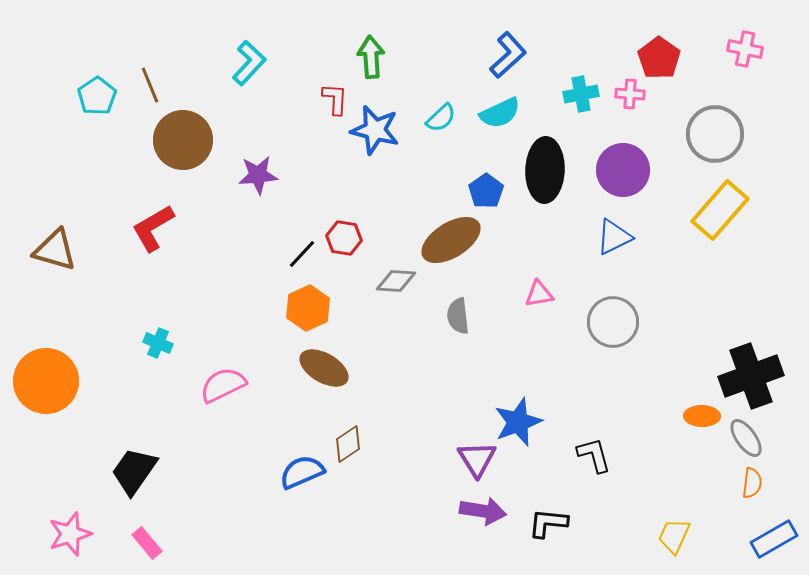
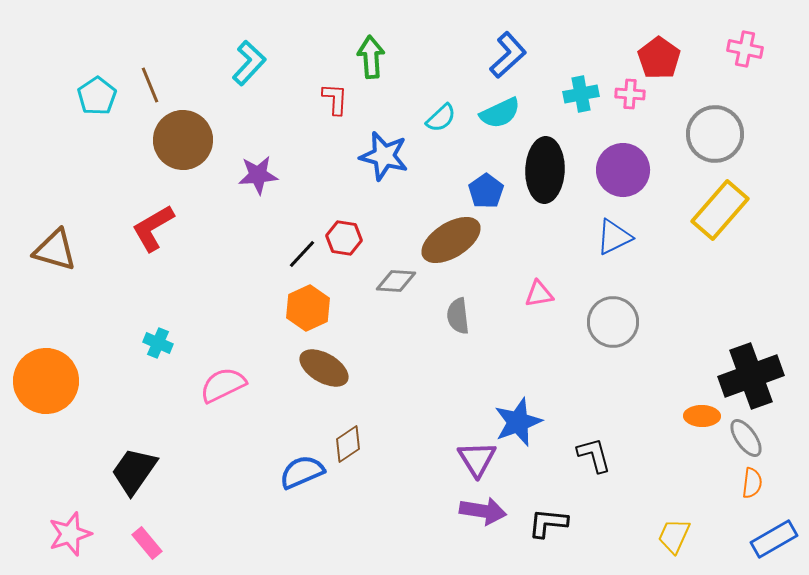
blue star at (375, 130): moved 9 px right, 26 px down
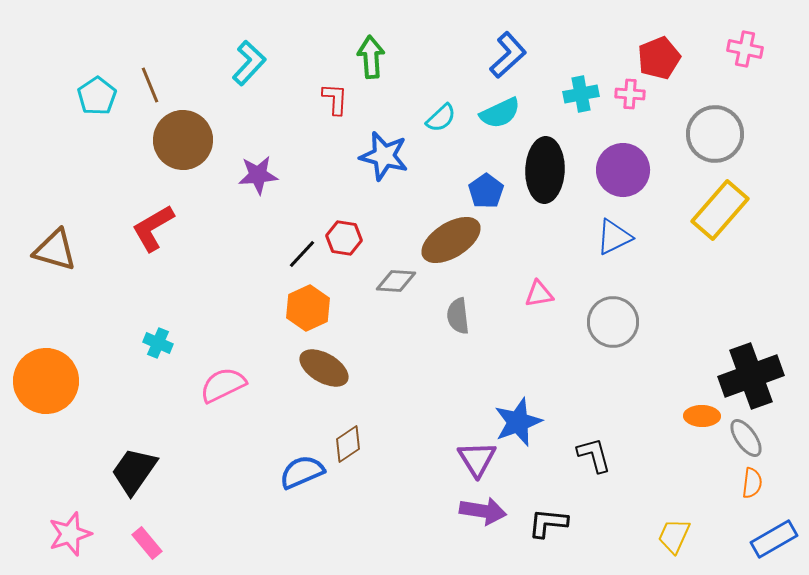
red pentagon at (659, 58): rotated 15 degrees clockwise
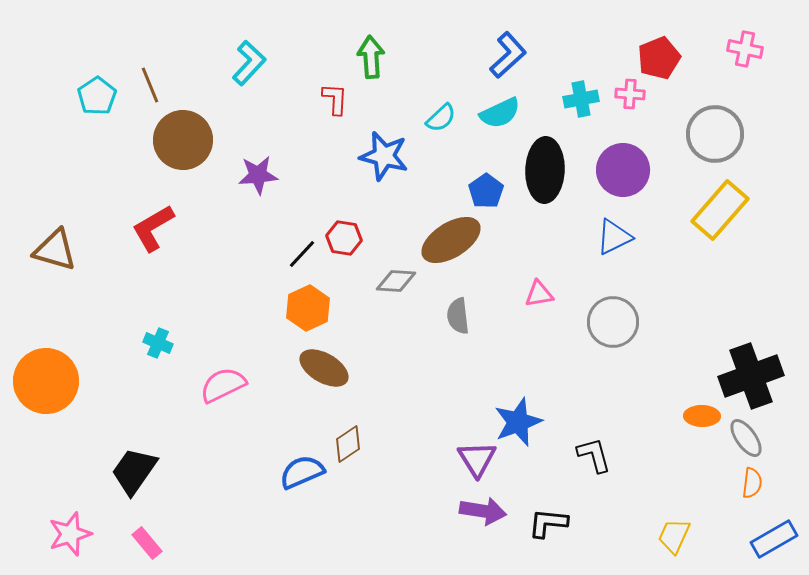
cyan cross at (581, 94): moved 5 px down
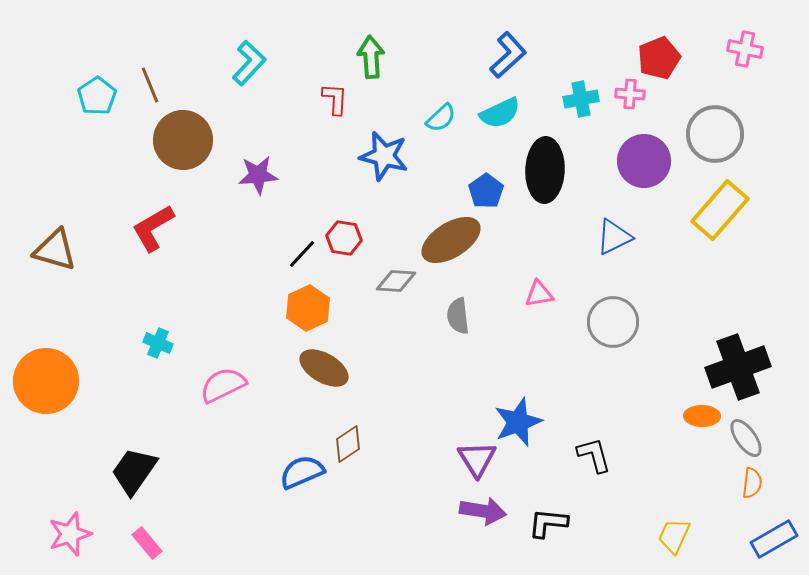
purple circle at (623, 170): moved 21 px right, 9 px up
black cross at (751, 376): moved 13 px left, 9 px up
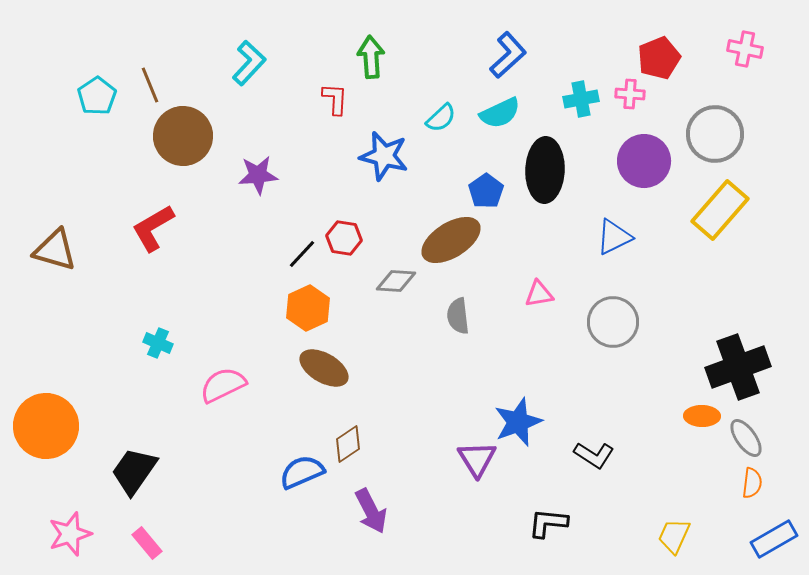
brown circle at (183, 140): moved 4 px up
orange circle at (46, 381): moved 45 px down
black L-shape at (594, 455): rotated 138 degrees clockwise
purple arrow at (483, 511): moved 112 px left; rotated 54 degrees clockwise
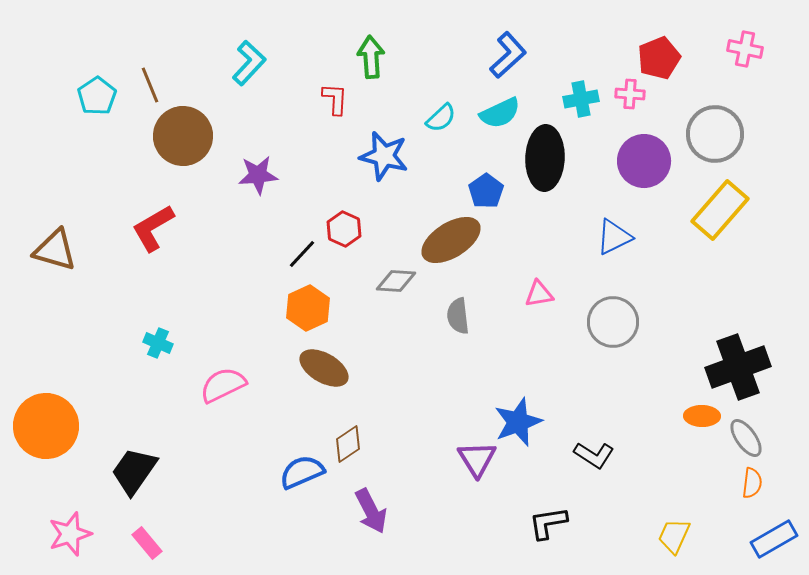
black ellipse at (545, 170): moved 12 px up
red hexagon at (344, 238): moved 9 px up; rotated 16 degrees clockwise
black L-shape at (548, 523): rotated 15 degrees counterclockwise
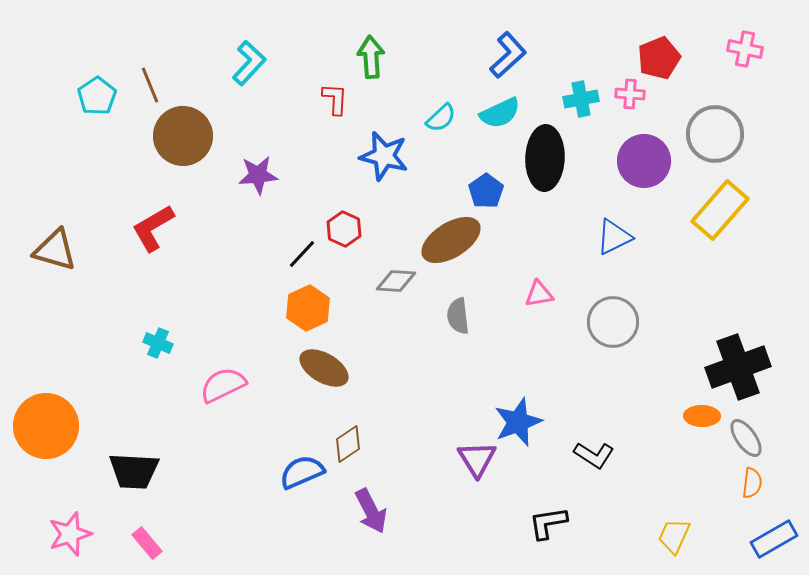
black trapezoid at (134, 471): rotated 122 degrees counterclockwise
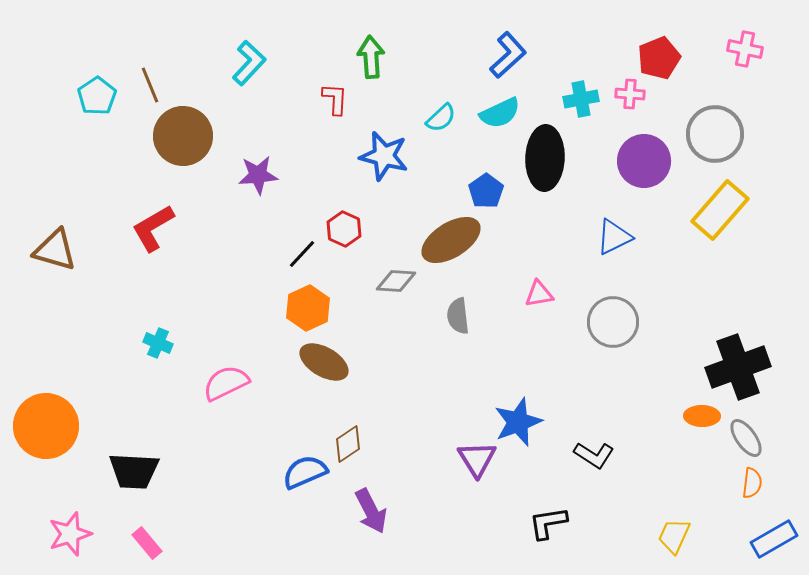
brown ellipse at (324, 368): moved 6 px up
pink semicircle at (223, 385): moved 3 px right, 2 px up
blue semicircle at (302, 472): moved 3 px right
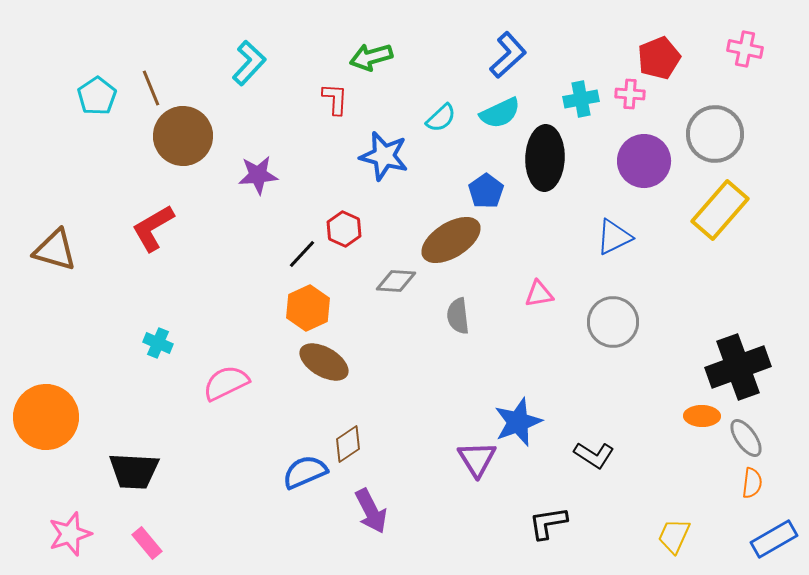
green arrow at (371, 57): rotated 102 degrees counterclockwise
brown line at (150, 85): moved 1 px right, 3 px down
orange circle at (46, 426): moved 9 px up
